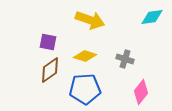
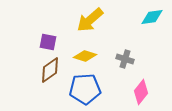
yellow arrow: rotated 120 degrees clockwise
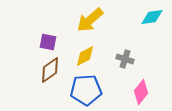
yellow diamond: rotated 45 degrees counterclockwise
blue pentagon: moved 1 px right, 1 px down
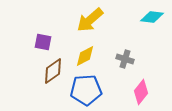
cyan diamond: rotated 15 degrees clockwise
purple square: moved 5 px left
brown diamond: moved 3 px right, 1 px down
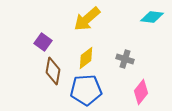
yellow arrow: moved 3 px left, 1 px up
purple square: rotated 24 degrees clockwise
yellow diamond: moved 1 px right, 2 px down; rotated 10 degrees counterclockwise
brown diamond: rotated 44 degrees counterclockwise
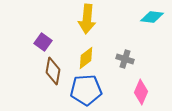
yellow arrow: rotated 44 degrees counterclockwise
pink diamond: rotated 15 degrees counterclockwise
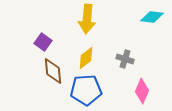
brown diamond: rotated 16 degrees counterclockwise
pink diamond: moved 1 px right, 1 px up
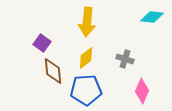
yellow arrow: moved 3 px down
purple square: moved 1 px left, 1 px down
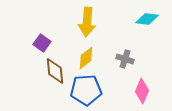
cyan diamond: moved 5 px left, 2 px down
brown diamond: moved 2 px right
